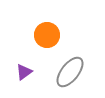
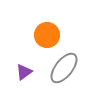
gray ellipse: moved 6 px left, 4 px up
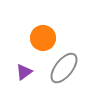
orange circle: moved 4 px left, 3 px down
